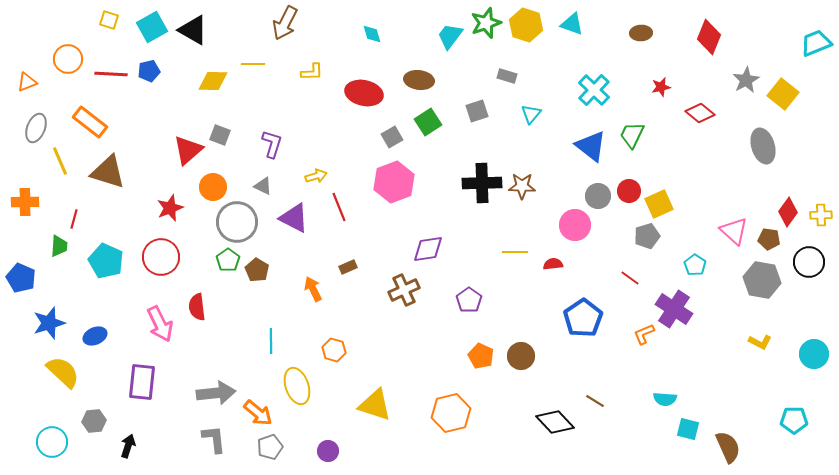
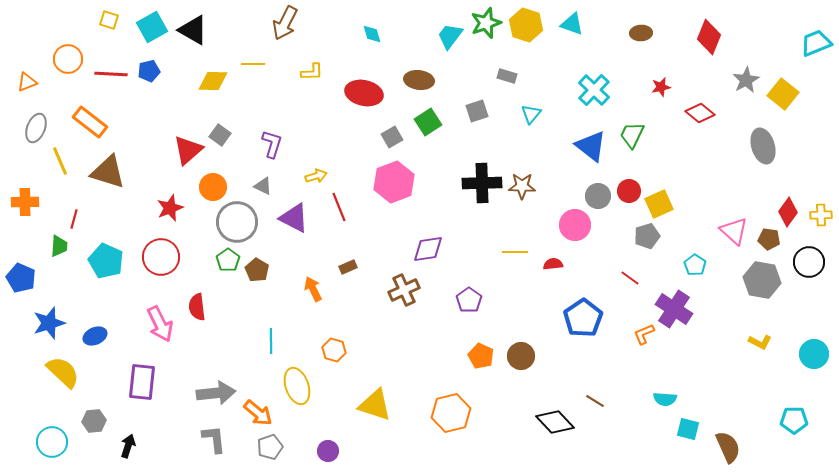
gray square at (220, 135): rotated 15 degrees clockwise
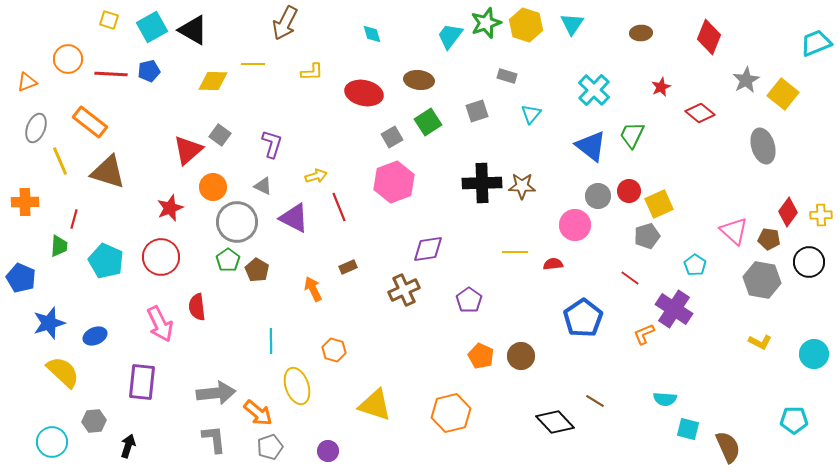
cyan triangle at (572, 24): rotated 45 degrees clockwise
red star at (661, 87): rotated 12 degrees counterclockwise
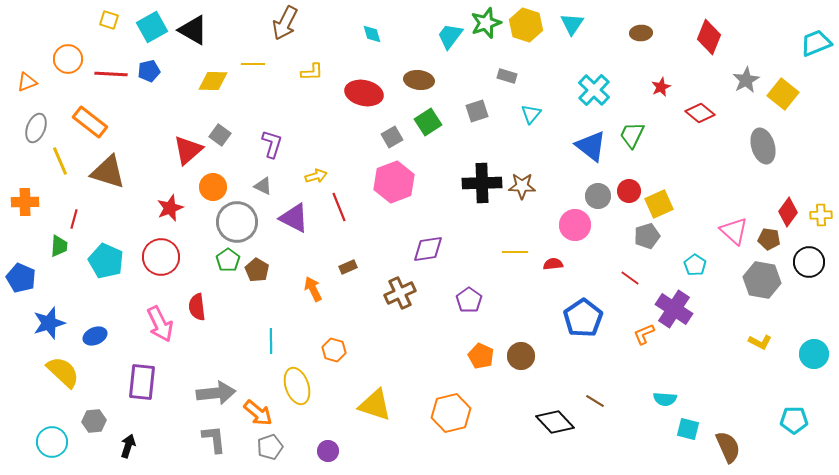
brown cross at (404, 290): moved 4 px left, 3 px down
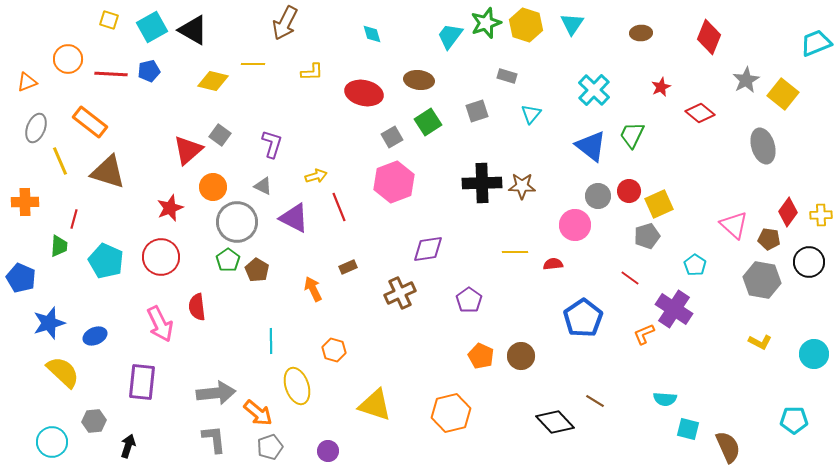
yellow diamond at (213, 81): rotated 12 degrees clockwise
pink triangle at (734, 231): moved 6 px up
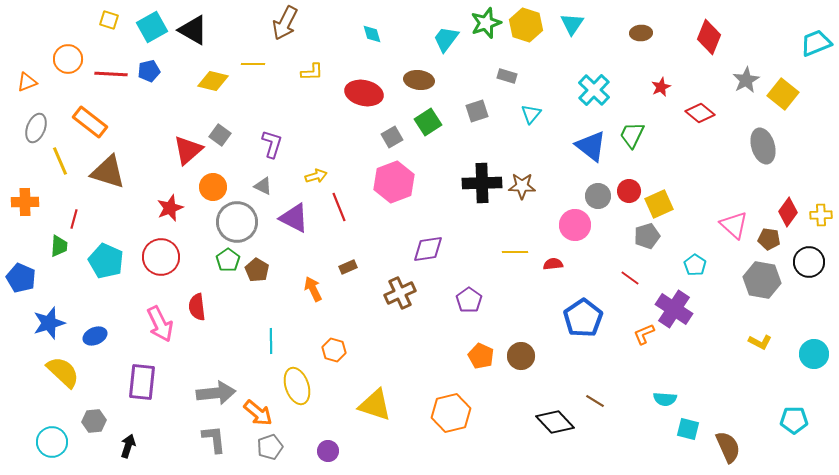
cyan trapezoid at (450, 36): moved 4 px left, 3 px down
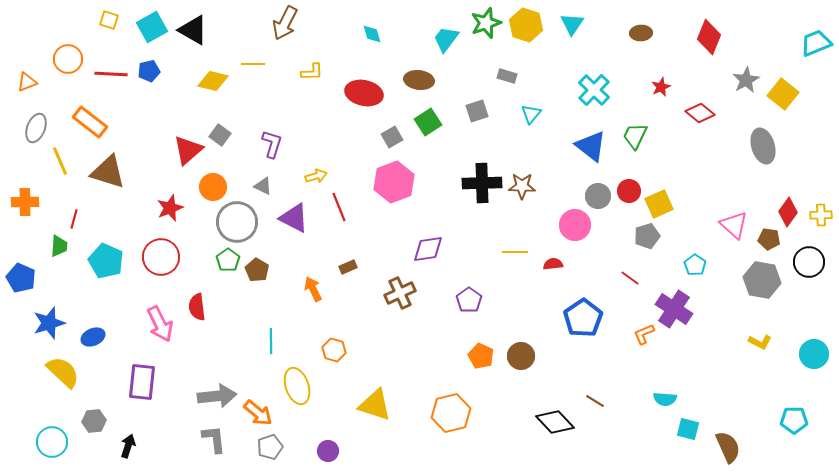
green trapezoid at (632, 135): moved 3 px right, 1 px down
blue ellipse at (95, 336): moved 2 px left, 1 px down
gray arrow at (216, 393): moved 1 px right, 3 px down
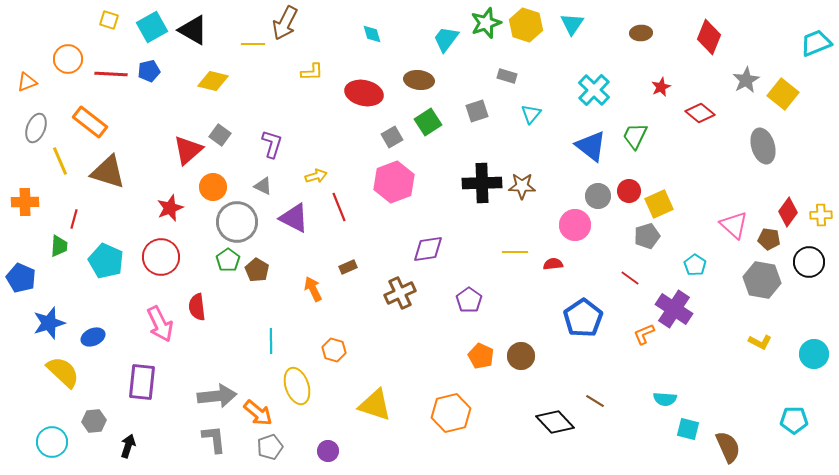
yellow line at (253, 64): moved 20 px up
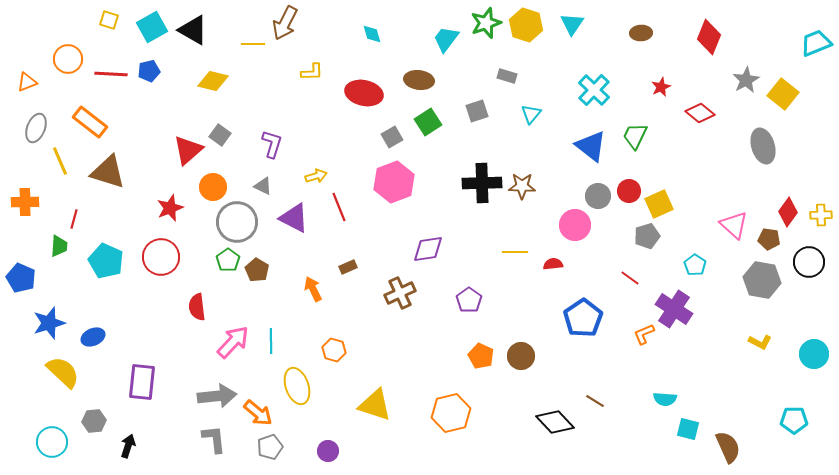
pink arrow at (160, 324): moved 73 px right, 18 px down; rotated 111 degrees counterclockwise
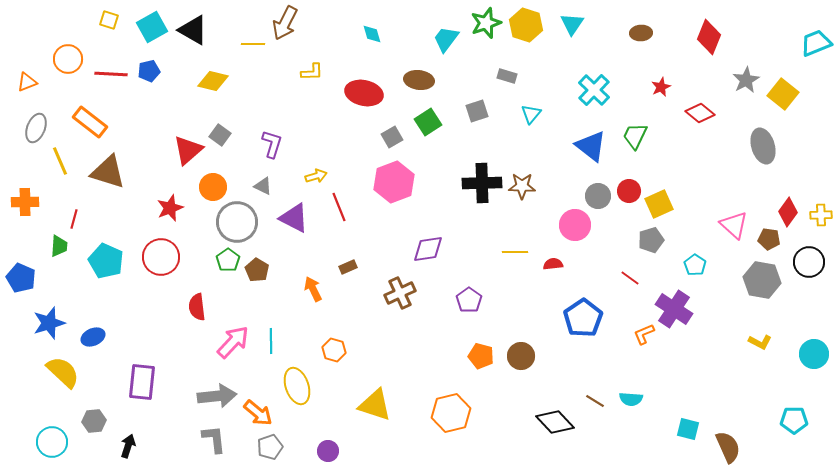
gray pentagon at (647, 236): moved 4 px right, 4 px down
orange pentagon at (481, 356): rotated 10 degrees counterclockwise
cyan semicircle at (665, 399): moved 34 px left
